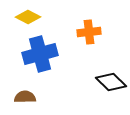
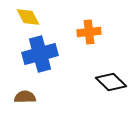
yellow diamond: rotated 35 degrees clockwise
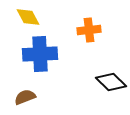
orange cross: moved 2 px up
blue cross: rotated 12 degrees clockwise
brown semicircle: rotated 20 degrees counterclockwise
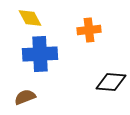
yellow diamond: moved 2 px right, 1 px down
black diamond: rotated 40 degrees counterclockwise
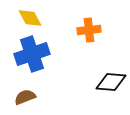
blue cross: moved 8 px left; rotated 16 degrees counterclockwise
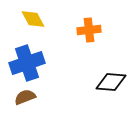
yellow diamond: moved 3 px right, 1 px down
blue cross: moved 5 px left, 9 px down
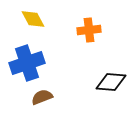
brown semicircle: moved 17 px right
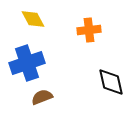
black diamond: rotated 72 degrees clockwise
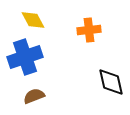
yellow diamond: moved 1 px down
blue cross: moved 2 px left, 6 px up
brown semicircle: moved 8 px left, 1 px up
